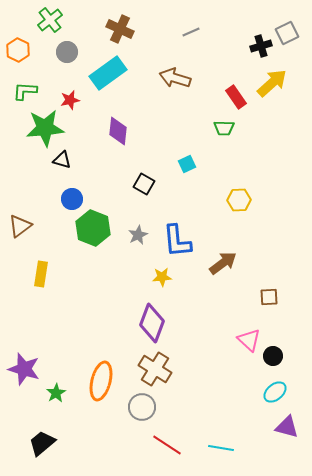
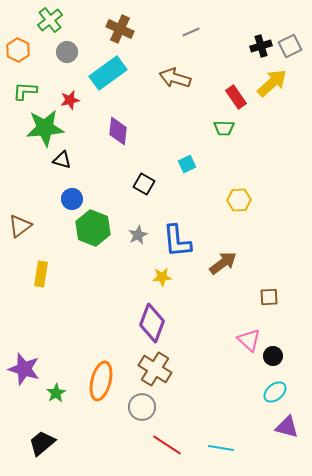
gray square at (287, 33): moved 3 px right, 13 px down
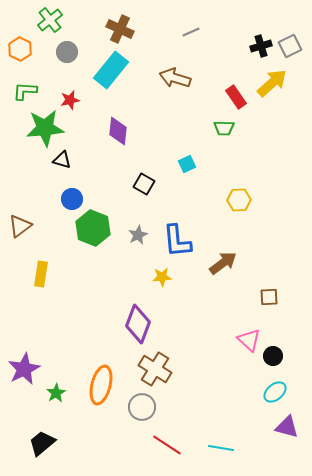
orange hexagon at (18, 50): moved 2 px right, 1 px up
cyan rectangle at (108, 73): moved 3 px right, 3 px up; rotated 15 degrees counterclockwise
purple diamond at (152, 323): moved 14 px left, 1 px down
purple star at (24, 369): rotated 28 degrees clockwise
orange ellipse at (101, 381): moved 4 px down
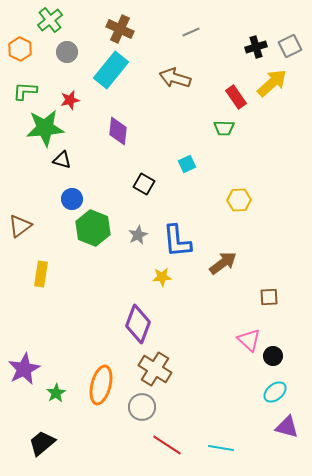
black cross at (261, 46): moved 5 px left, 1 px down
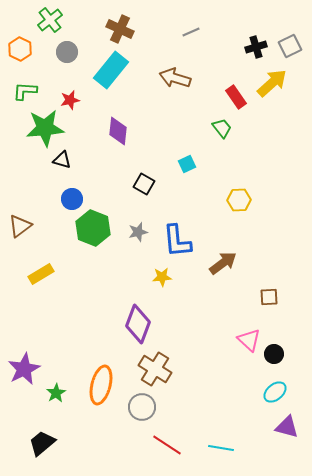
green trapezoid at (224, 128): moved 2 px left; rotated 130 degrees counterclockwise
gray star at (138, 235): moved 3 px up; rotated 12 degrees clockwise
yellow rectangle at (41, 274): rotated 50 degrees clockwise
black circle at (273, 356): moved 1 px right, 2 px up
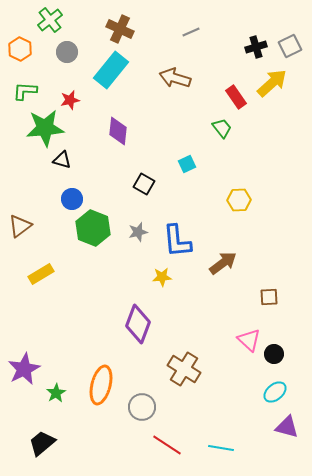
brown cross at (155, 369): moved 29 px right
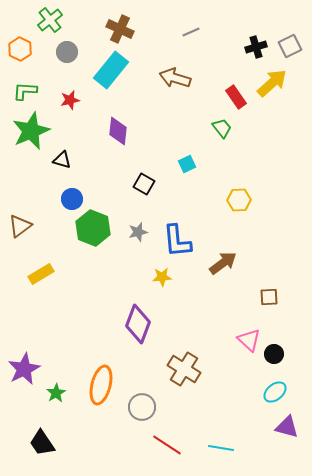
green star at (45, 128): moved 14 px left, 3 px down; rotated 18 degrees counterclockwise
black trapezoid at (42, 443): rotated 84 degrees counterclockwise
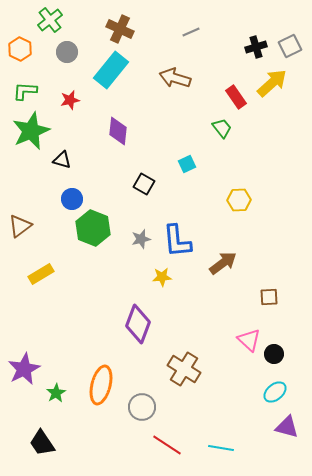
gray star at (138, 232): moved 3 px right, 7 px down
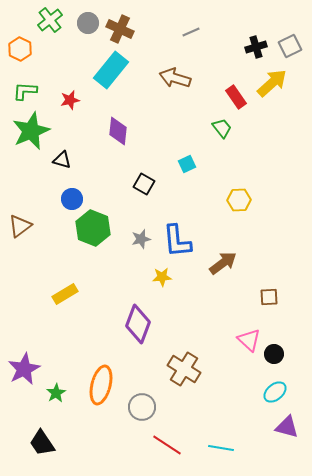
gray circle at (67, 52): moved 21 px right, 29 px up
yellow rectangle at (41, 274): moved 24 px right, 20 px down
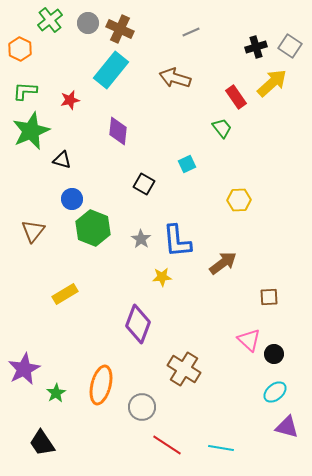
gray square at (290, 46): rotated 30 degrees counterclockwise
brown triangle at (20, 226): moved 13 px right, 5 px down; rotated 15 degrees counterclockwise
gray star at (141, 239): rotated 24 degrees counterclockwise
